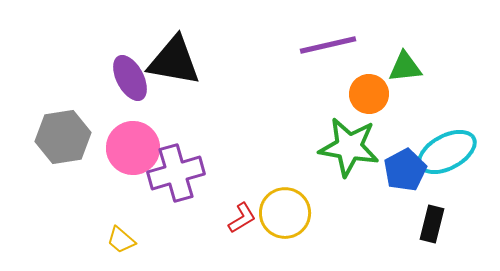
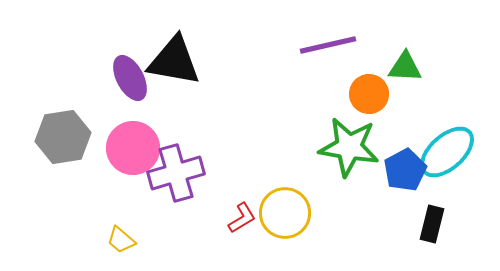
green triangle: rotated 9 degrees clockwise
cyan ellipse: rotated 14 degrees counterclockwise
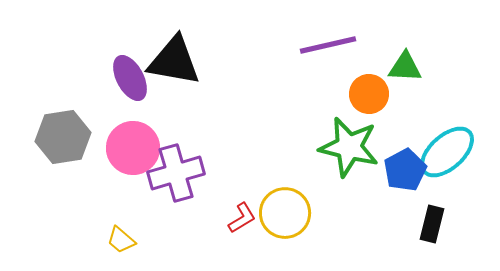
green star: rotated 4 degrees clockwise
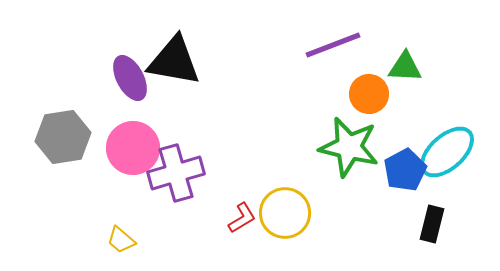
purple line: moved 5 px right; rotated 8 degrees counterclockwise
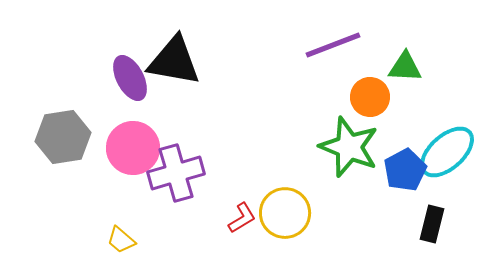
orange circle: moved 1 px right, 3 px down
green star: rotated 8 degrees clockwise
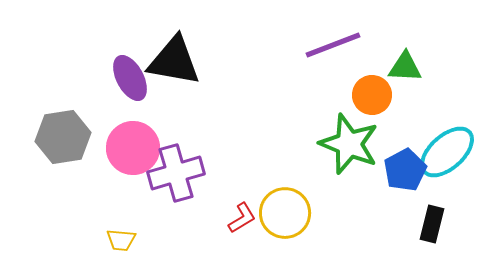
orange circle: moved 2 px right, 2 px up
green star: moved 3 px up
yellow trapezoid: rotated 36 degrees counterclockwise
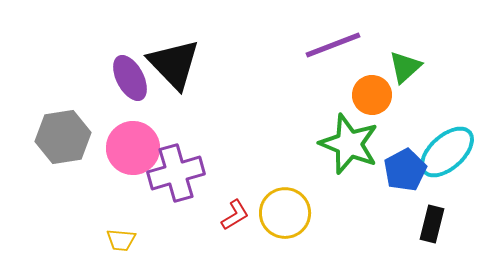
black triangle: moved 3 px down; rotated 36 degrees clockwise
green triangle: rotated 45 degrees counterclockwise
red L-shape: moved 7 px left, 3 px up
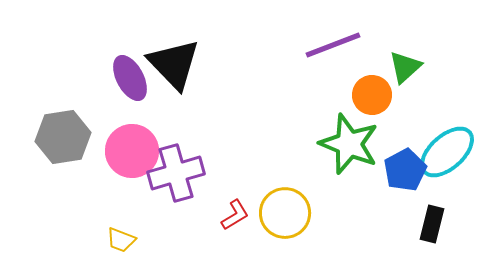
pink circle: moved 1 px left, 3 px down
yellow trapezoid: rotated 16 degrees clockwise
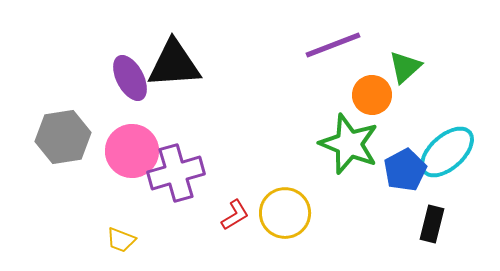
black triangle: rotated 50 degrees counterclockwise
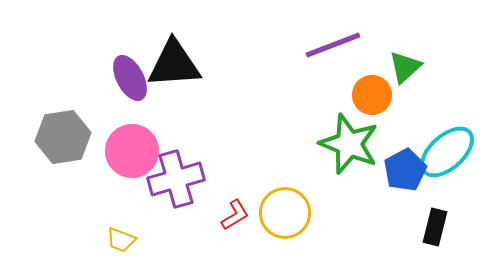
purple cross: moved 6 px down
black rectangle: moved 3 px right, 3 px down
